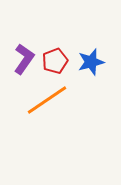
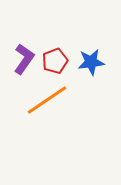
blue star: rotated 8 degrees clockwise
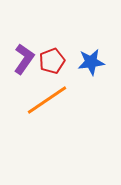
red pentagon: moved 3 px left
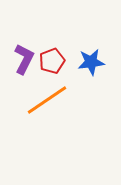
purple L-shape: rotated 8 degrees counterclockwise
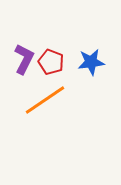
red pentagon: moved 1 px left, 1 px down; rotated 30 degrees counterclockwise
orange line: moved 2 px left
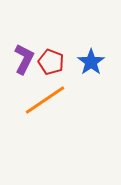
blue star: rotated 28 degrees counterclockwise
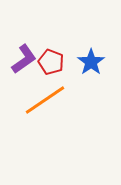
purple L-shape: rotated 28 degrees clockwise
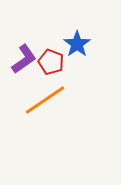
blue star: moved 14 px left, 18 px up
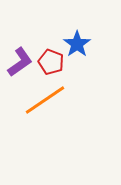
purple L-shape: moved 4 px left, 3 px down
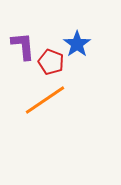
purple L-shape: moved 3 px right, 16 px up; rotated 60 degrees counterclockwise
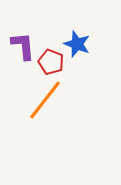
blue star: rotated 16 degrees counterclockwise
orange line: rotated 18 degrees counterclockwise
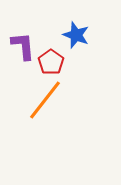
blue star: moved 1 px left, 9 px up
red pentagon: rotated 15 degrees clockwise
